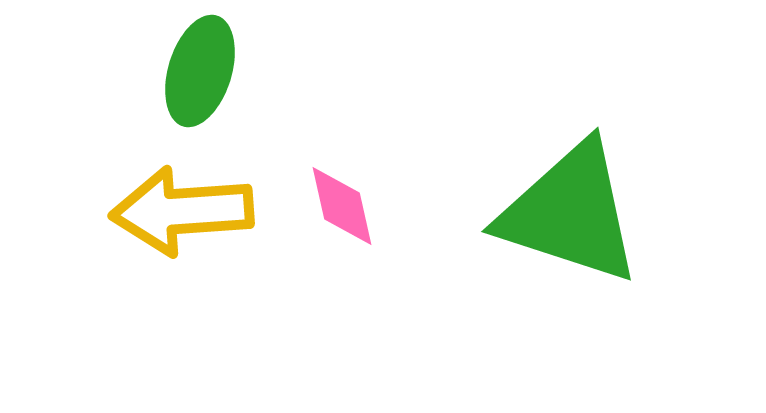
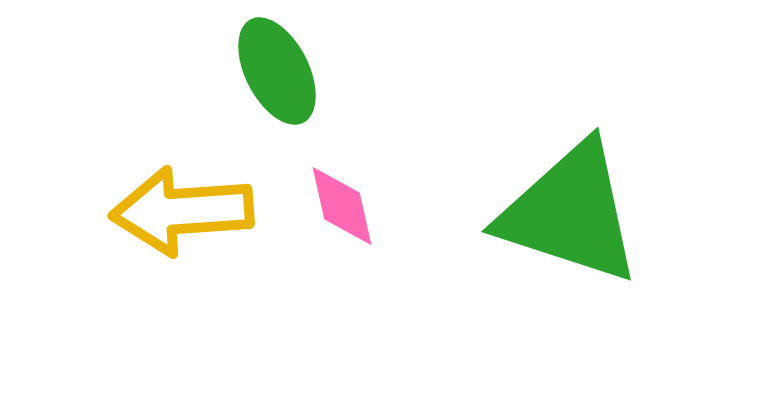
green ellipse: moved 77 px right; rotated 44 degrees counterclockwise
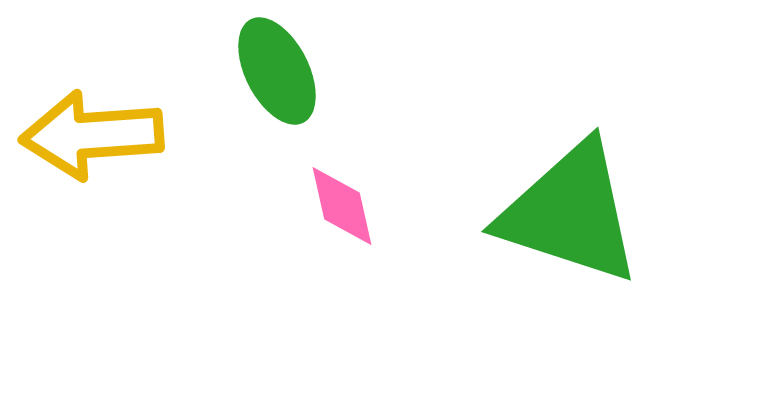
yellow arrow: moved 90 px left, 76 px up
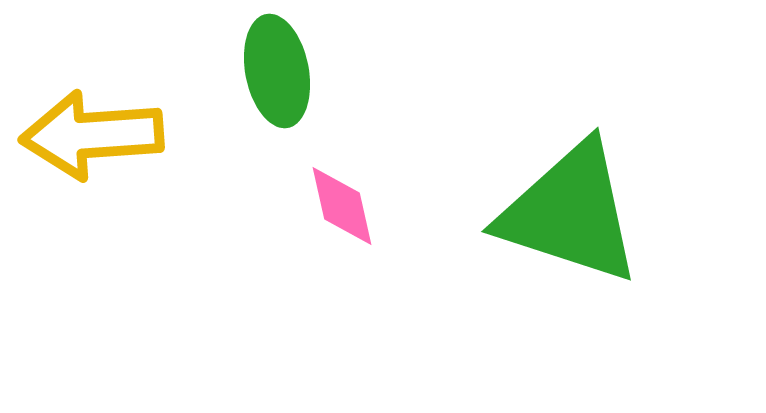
green ellipse: rotated 16 degrees clockwise
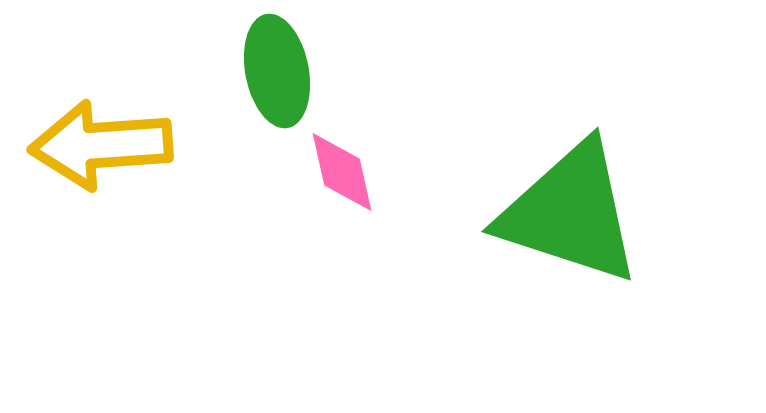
yellow arrow: moved 9 px right, 10 px down
pink diamond: moved 34 px up
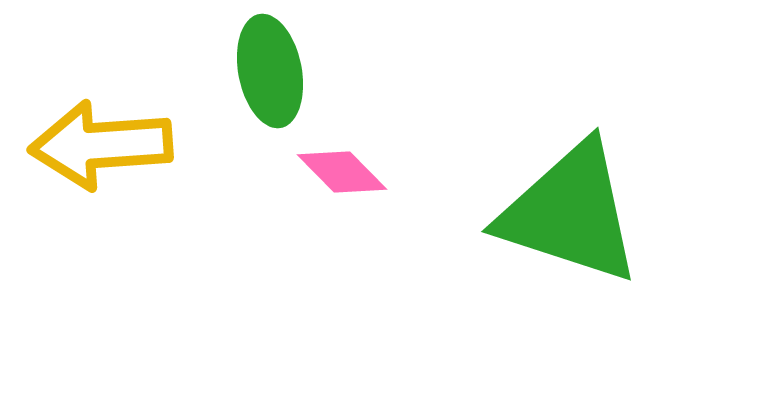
green ellipse: moved 7 px left
pink diamond: rotated 32 degrees counterclockwise
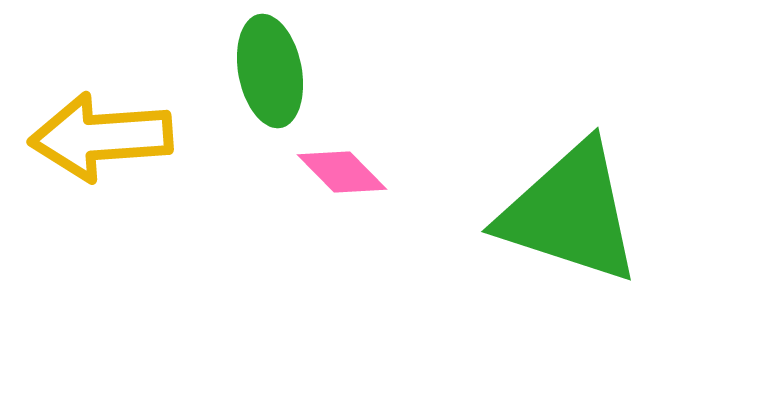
yellow arrow: moved 8 px up
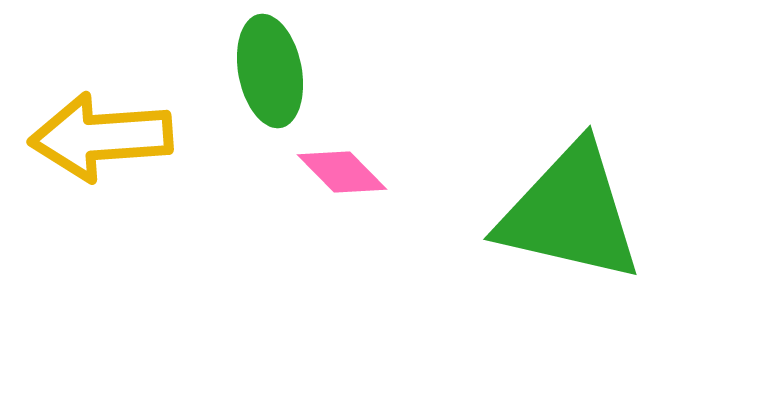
green triangle: rotated 5 degrees counterclockwise
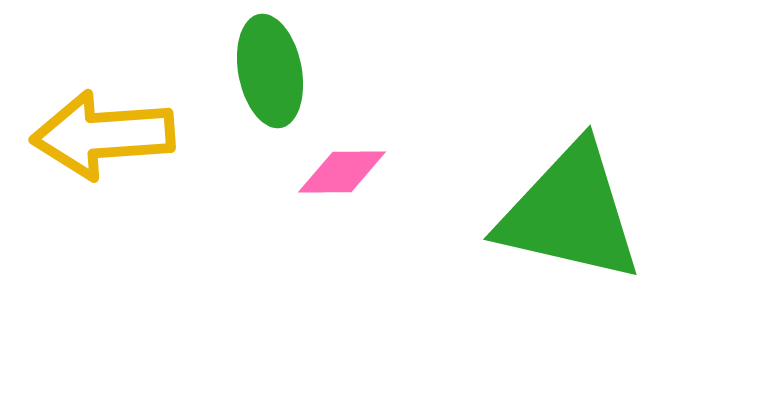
yellow arrow: moved 2 px right, 2 px up
pink diamond: rotated 46 degrees counterclockwise
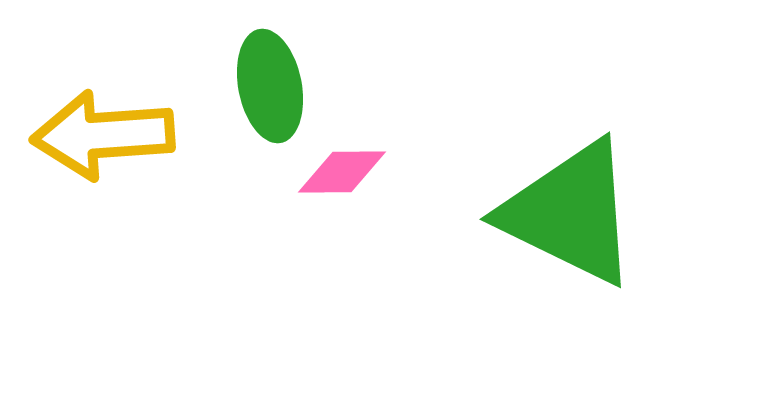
green ellipse: moved 15 px down
green triangle: rotated 13 degrees clockwise
